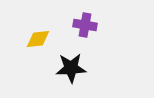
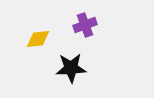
purple cross: rotated 30 degrees counterclockwise
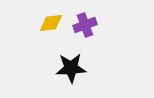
yellow diamond: moved 13 px right, 16 px up
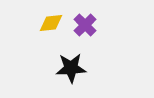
purple cross: rotated 25 degrees counterclockwise
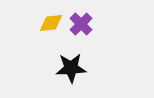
purple cross: moved 4 px left, 1 px up
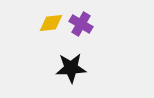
purple cross: rotated 15 degrees counterclockwise
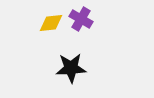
purple cross: moved 5 px up
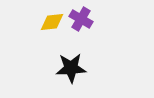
yellow diamond: moved 1 px right, 1 px up
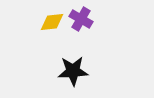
black star: moved 2 px right, 3 px down
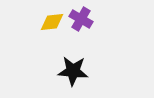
black star: rotated 8 degrees clockwise
